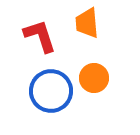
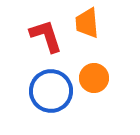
red L-shape: moved 6 px right
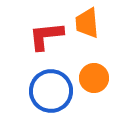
red L-shape: rotated 78 degrees counterclockwise
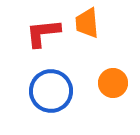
red L-shape: moved 3 px left, 3 px up
orange circle: moved 19 px right, 5 px down
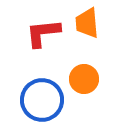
orange circle: moved 29 px left, 4 px up
blue circle: moved 9 px left, 9 px down
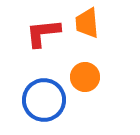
orange circle: moved 1 px right, 2 px up
blue circle: moved 2 px right
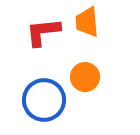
orange trapezoid: moved 1 px up
red L-shape: moved 1 px up
